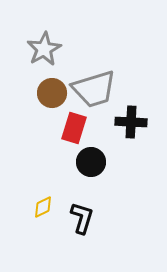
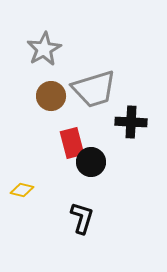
brown circle: moved 1 px left, 3 px down
red rectangle: moved 2 px left, 15 px down; rotated 32 degrees counterclockwise
yellow diamond: moved 21 px left, 17 px up; rotated 40 degrees clockwise
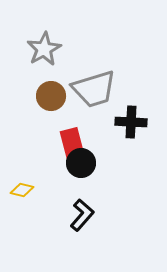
black circle: moved 10 px left, 1 px down
black L-shape: moved 3 px up; rotated 24 degrees clockwise
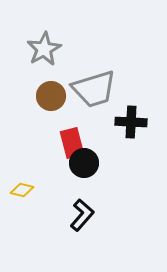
black circle: moved 3 px right
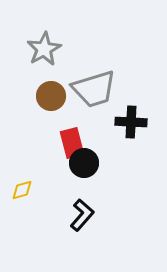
yellow diamond: rotated 30 degrees counterclockwise
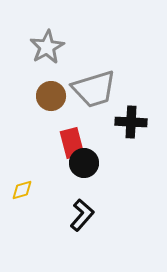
gray star: moved 3 px right, 2 px up
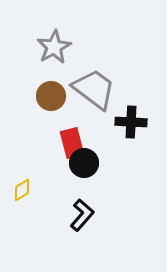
gray star: moved 7 px right
gray trapezoid: rotated 126 degrees counterclockwise
yellow diamond: rotated 15 degrees counterclockwise
